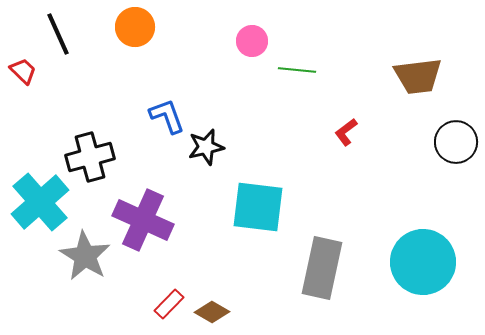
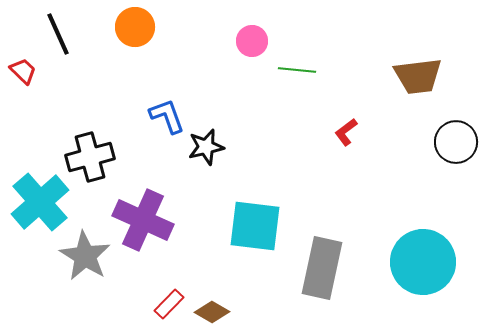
cyan square: moved 3 px left, 19 px down
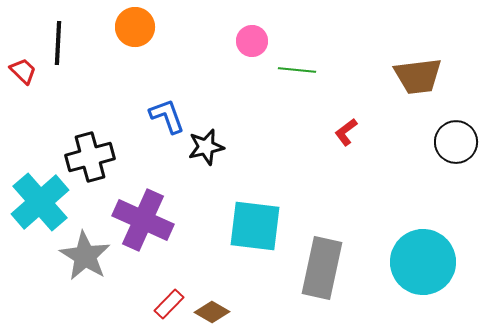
black line: moved 9 px down; rotated 27 degrees clockwise
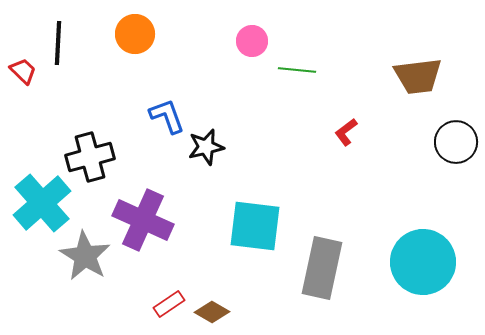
orange circle: moved 7 px down
cyan cross: moved 2 px right, 1 px down
red rectangle: rotated 12 degrees clockwise
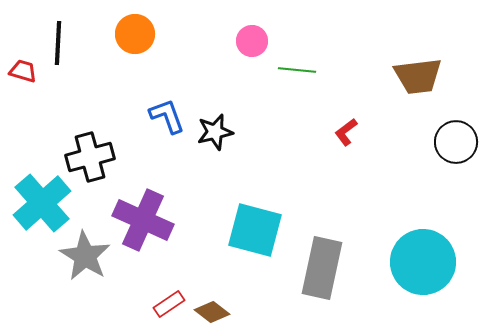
red trapezoid: rotated 28 degrees counterclockwise
black star: moved 9 px right, 15 px up
cyan square: moved 4 px down; rotated 8 degrees clockwise
brown diamond: rotated 8 degrees clockwise
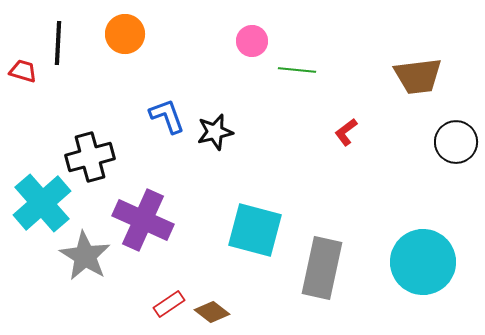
orange circle: moved 10 px left
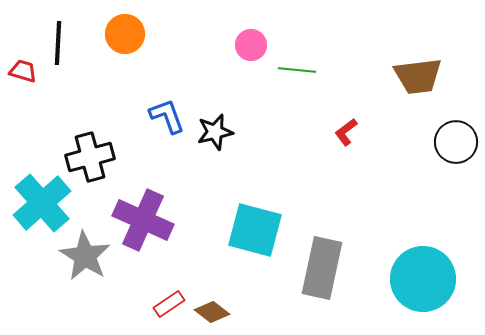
pink circle: moved 1 px left, 4 px down
cyan circle: moved 17 px down
